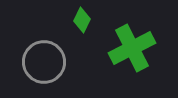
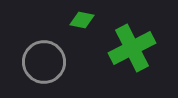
green diamond: rotated 75 degrees clockwise
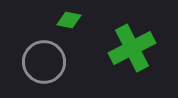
green diamond: moved 13 px left
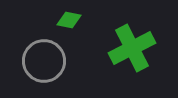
gray circle: moved 1 px up
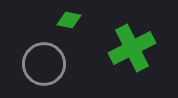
gray circle: moved 3 px down
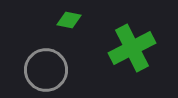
gray circle: moved 2 px right, 6 px down
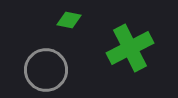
green cross: moved 2 px left
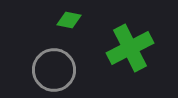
gray circle: moved 8 px right
